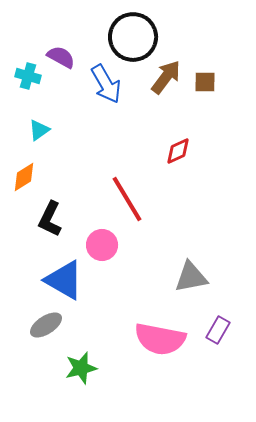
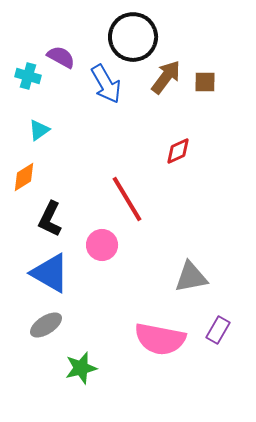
blue triangle: moved 14 px left, 7 px up
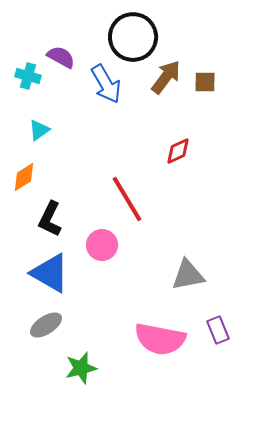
gray triangle: moved 3 px left, 2 px up
purple rectangle: rotated 52 degrees counterclockwise
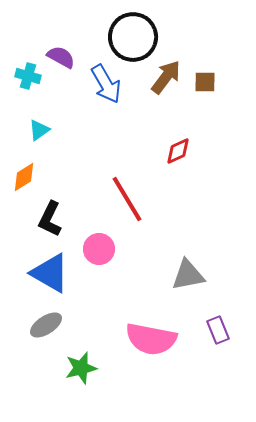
pink circle: moved 3 px left, 4 px down
pink semicircle: moved 9 px left
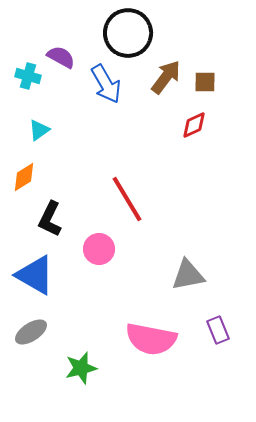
black circle: moved 5 px left, 4 px up
red diamond: moved 16 px right, 26 px up
blue triangle: moved 15 px left, 2 px down
gray ellipse: moved 15 px left, 7 px down
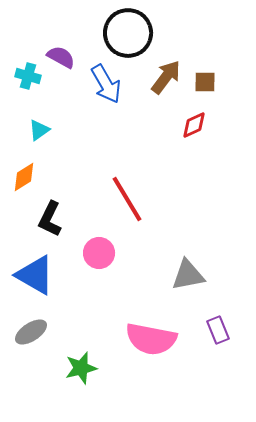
pink circle: moved 4 px down
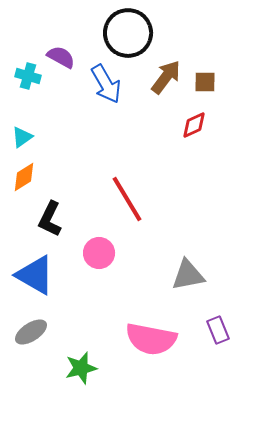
cyan triangle: moved 17 px left, 7 px down
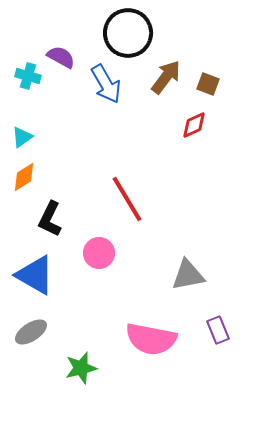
brown square: moved 3 px right, 2 px down; rotated 20 degrees clockwise
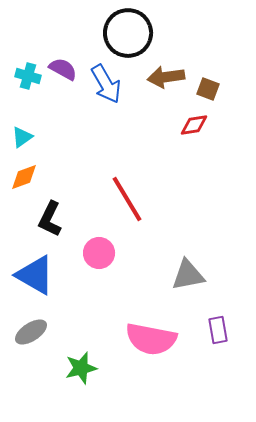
purple semicircle: moved 2 px right, 12 px down
brown arrow: rotated 135 degrees counterclockwise
brown square: moved 5 px down
red diamond: rotated 16 degrees clockwise
orange diamond: rotated 12 degrees clockwise
purple rectangle: rotated 12 degrees clockwise
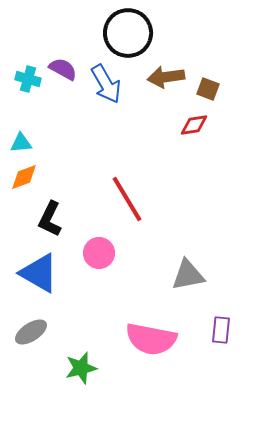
cyan cross: moved 3 px down
cyan triangle: moved 1 px left, 6 px down; rotated 30 degrees clockwise
blue triangle: moved 4 px right, 2 px up
purple rectangle: moved 3 px right; rotated 16 degrees clockwise
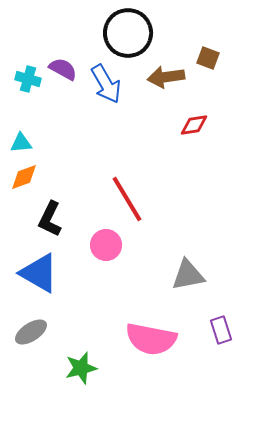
brown square: moved 31 px up
pink circle: moved 7 px right, 8 px up
purple rectangle: rotated 24 degrees counterclockwise
